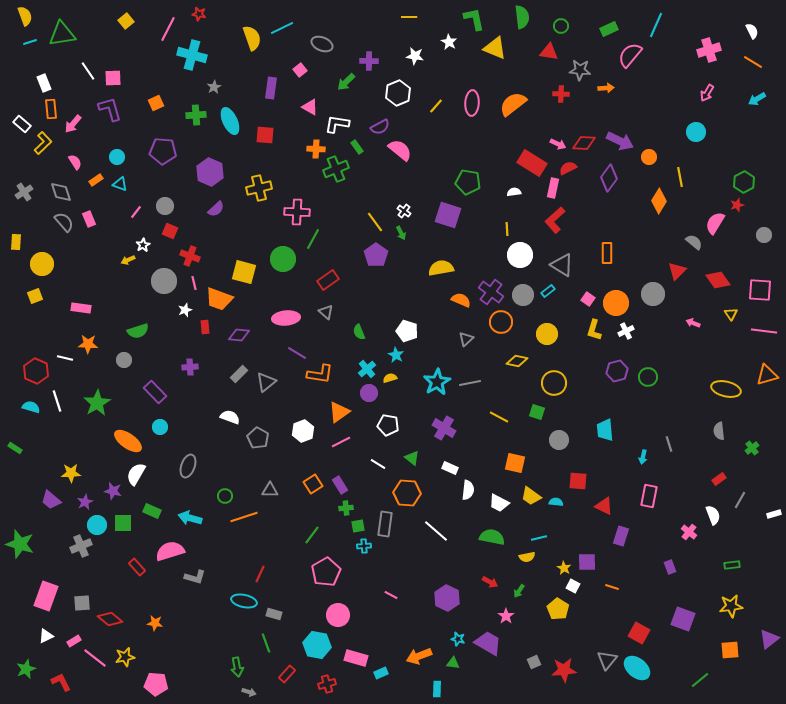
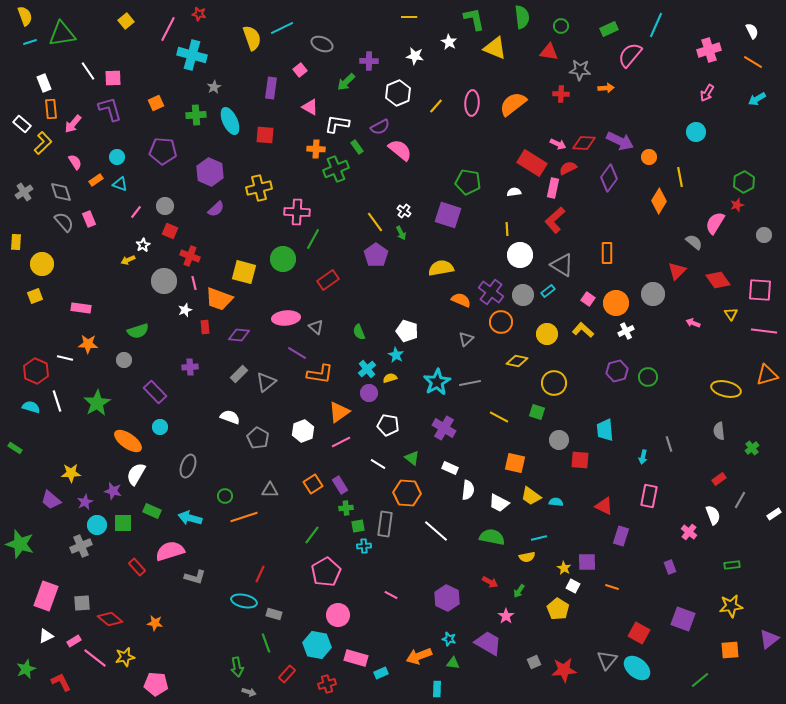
gray triangle at (326, 312): moved 10 px left, 15 px down
yellow L-shape at (594, 330): moved 11 px left; rotated 115 degrees clockwise
red square at (578, 481): moved 2 px right, 21 px up
white rectangle at (774, 514): rotated 16 degrees counterclockwise
cyan star at (458, 639): moved 9 px left
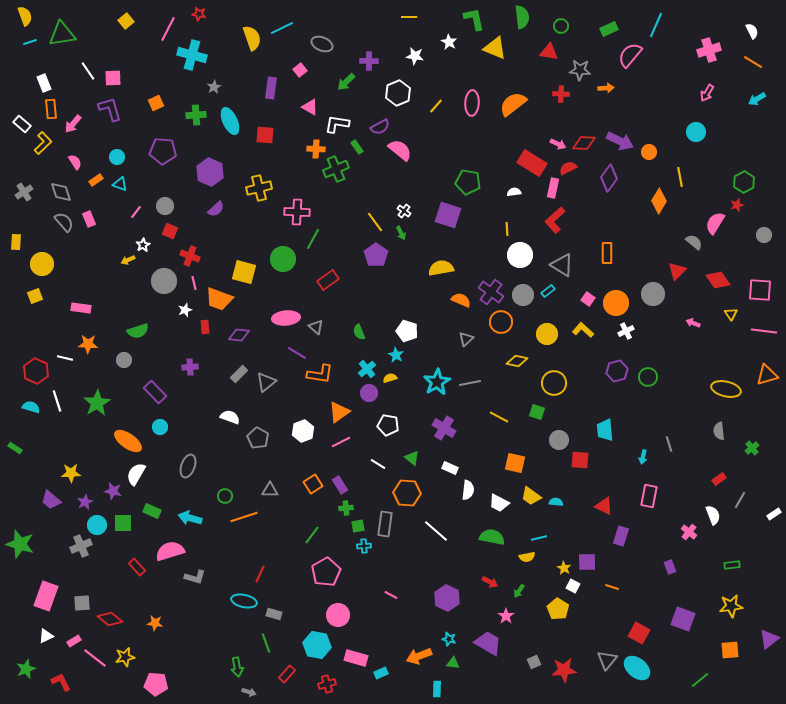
orange circle at (649, 157): moved 5 px up
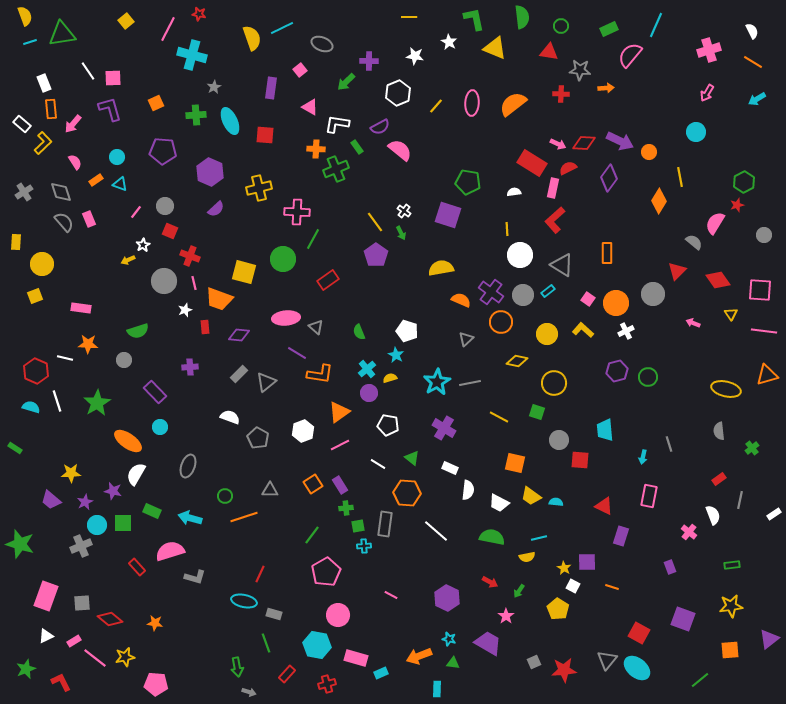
pink line at (341, 442): moved 1 px left, 3 px down
gray line at (740, 500): rotated 18 degrees counterclockwise
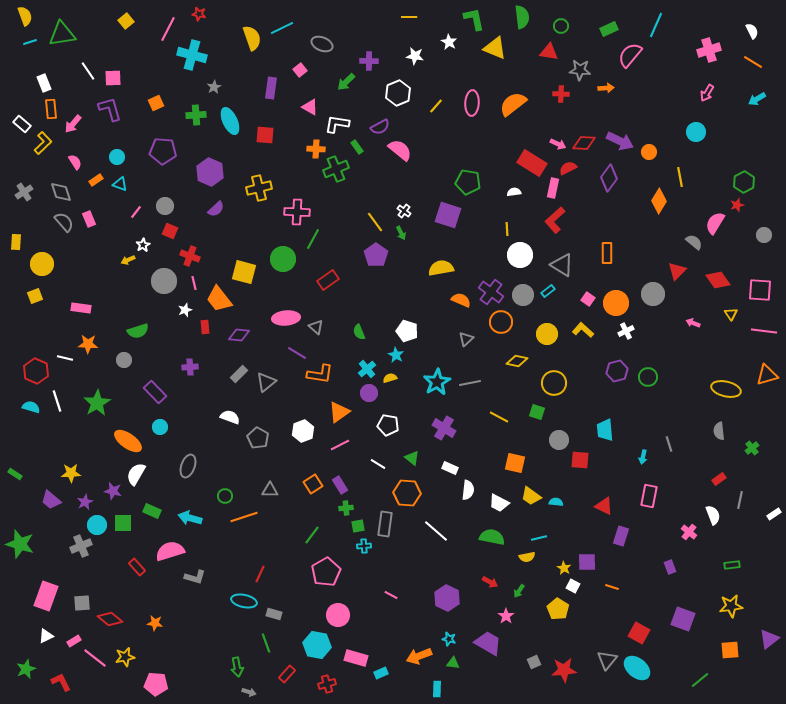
orange trapezoid at (219, 299): rotated 32 degrees clockwise
green rectangle at (15, 448): moved 26 px down
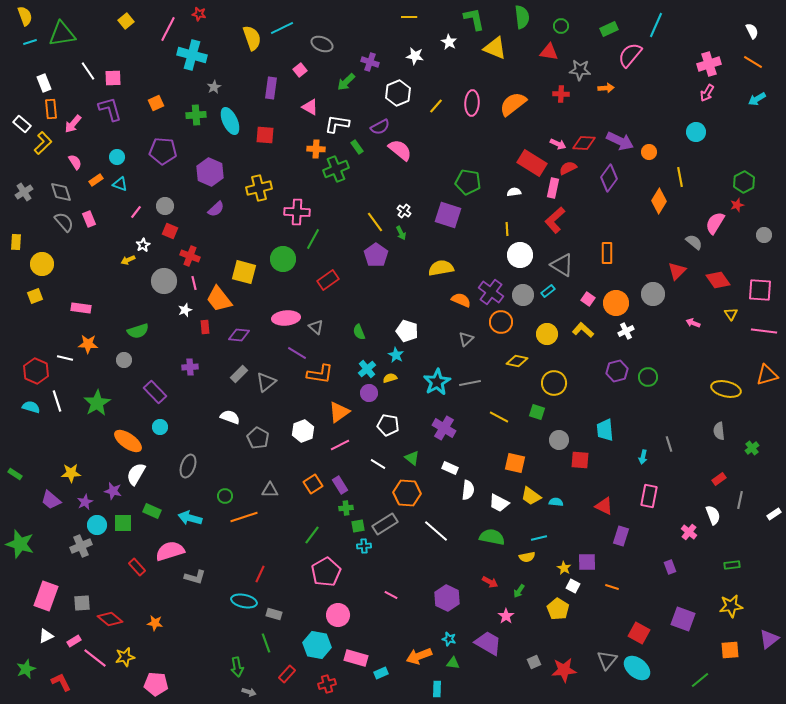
pink cross at (709, 50): moved 14 px down
purple cross at (369, 61): moved 1 px right, 1 px down; rotated 18 degrees clockwise
gray rectangle at (385, 524): rotated 50 degrees clockwise
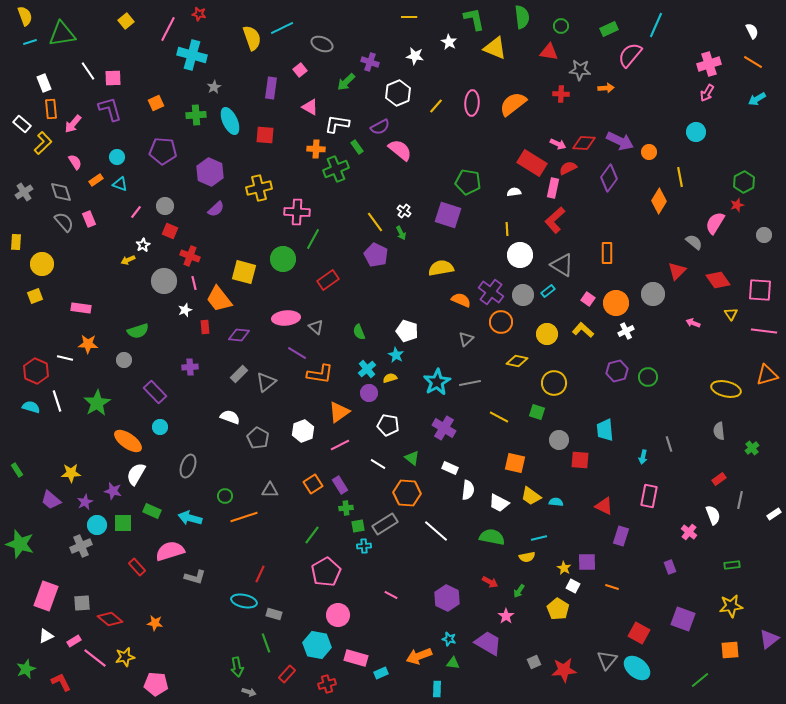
purple pentagon at (376, 255): rotated 10 degrees counterclockwise
green rectangle at (15, 474): moved 2 px right, 4 px up; rotated 24 degrees clockwise
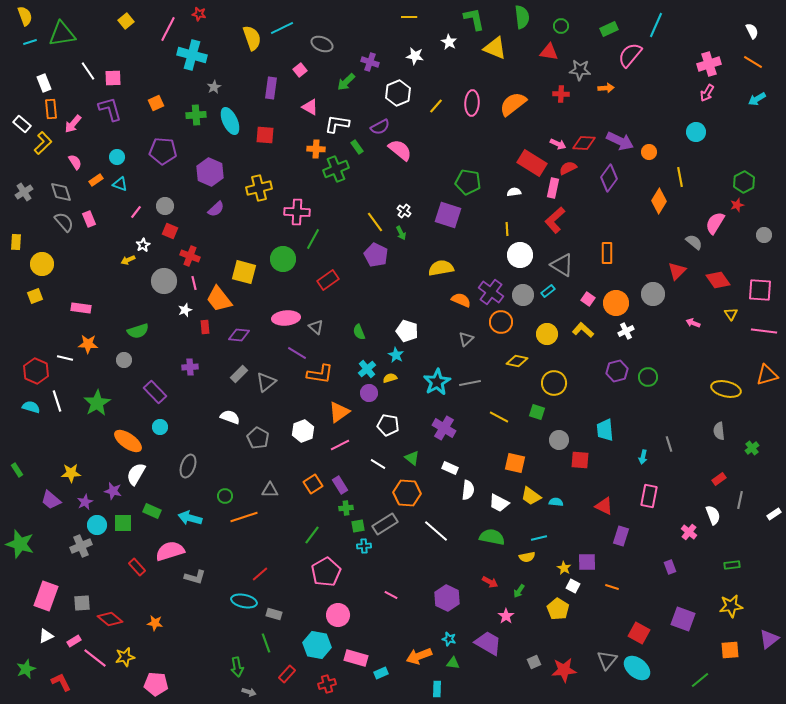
red line at (260, 574): rotated 24 degrees clockwise
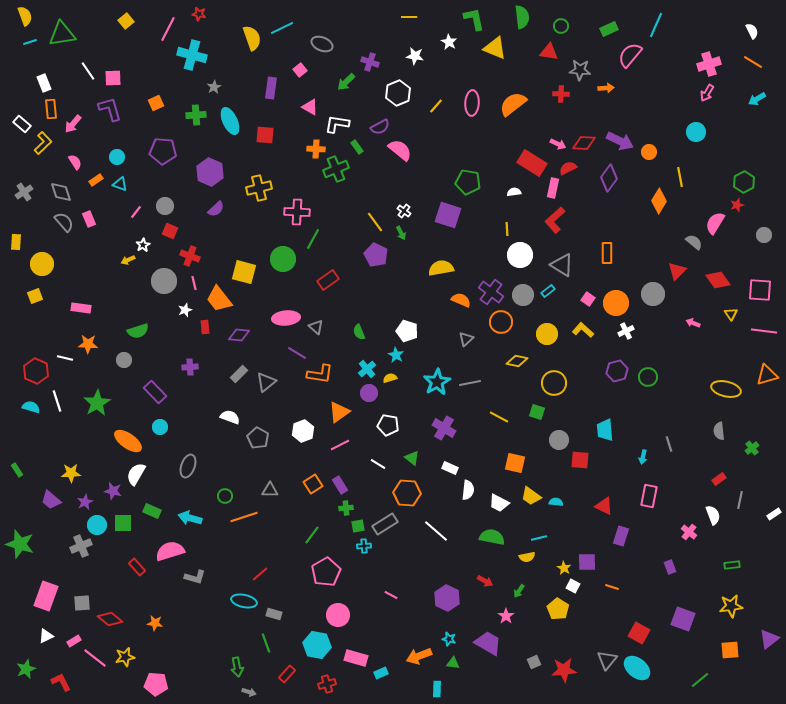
red arrow at (490, 582): moved 5 px left, 1 px up
